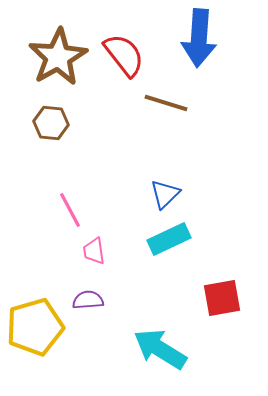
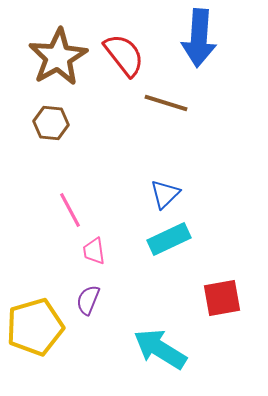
purple semicircle: rotated 64 degrees counterclockwise
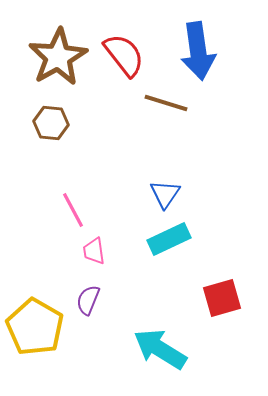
blue arrow: moved 1 px left, 13 px down; rotated 12 degrees counterclockwise
blue triangle: rotated 12 degrees counterclockwise
pink line: moved 3 px right
red square: rotated 6 degrees counterclockwise
yellow pentagon: rotated 26 degrees counterclockwise
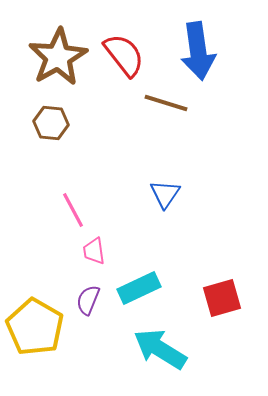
cyan rectangle: moved 30 px left, 49 px down
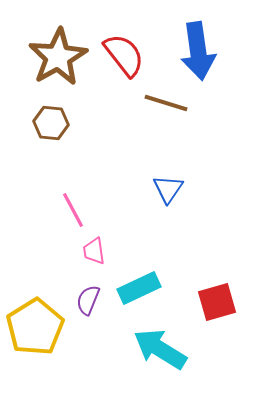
blue triangle: moved 3 px right, 5 px up
red square: moved 5 px left, 4 px down
yellow pentagon: rotated 10 degrees clockwise
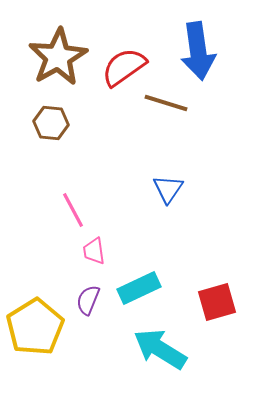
red semicircle: moved 12 px down; rotated 87 degrees counterclockwise
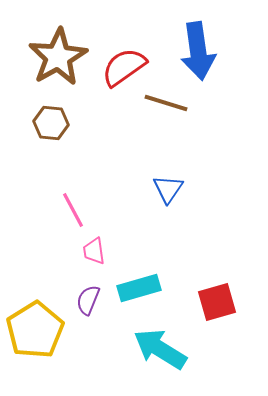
cyan rectangle: rotated 9 degrees clockwise
yellow pentagon: moved 3 px down
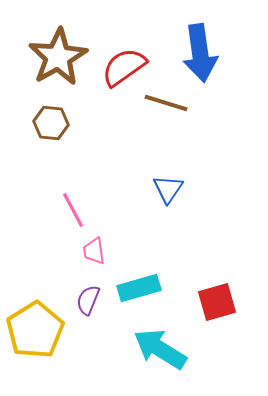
blue arrow: moved 2 px right, 2 px down
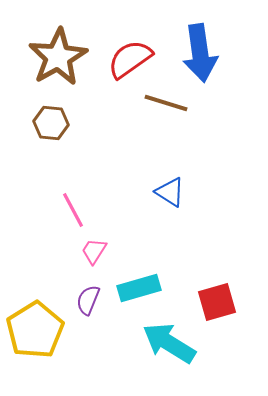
red semicircle: moved 6 px right, 8 px up
blue triangle: moved 2 px right, 3 px down; rotated 32 degrees counterclockwise
pink trapezoid: rotated 40 degrees clockwise
cyan arrow: moved 9 px right, 6 px up
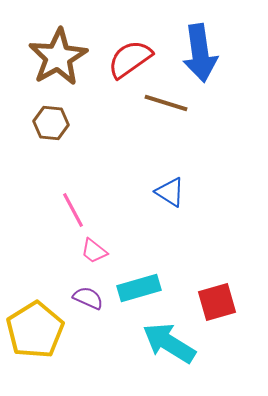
pink trapezoid: rotated 84 degrees counterclockwise
purple semicircle: moved 2 px up; rotated 92 degrees clockwise
